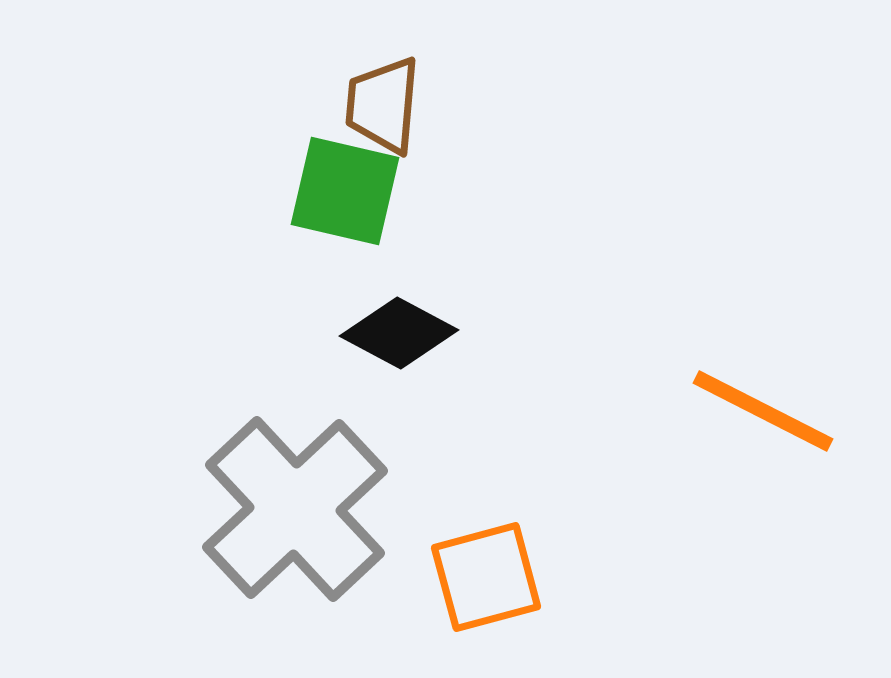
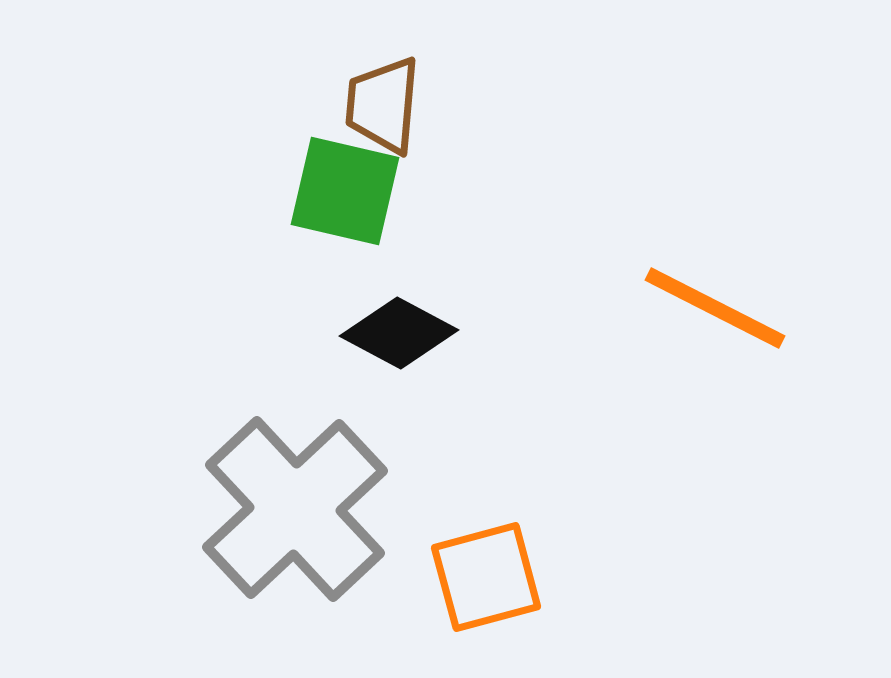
orange line: moved 48 px left, 103 px up
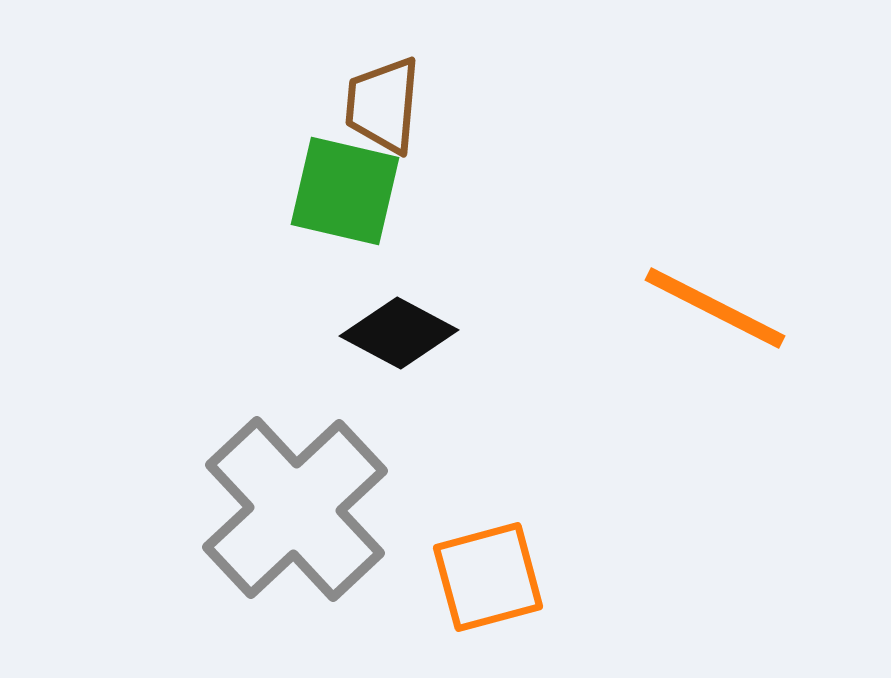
orange square: moved 2 px right
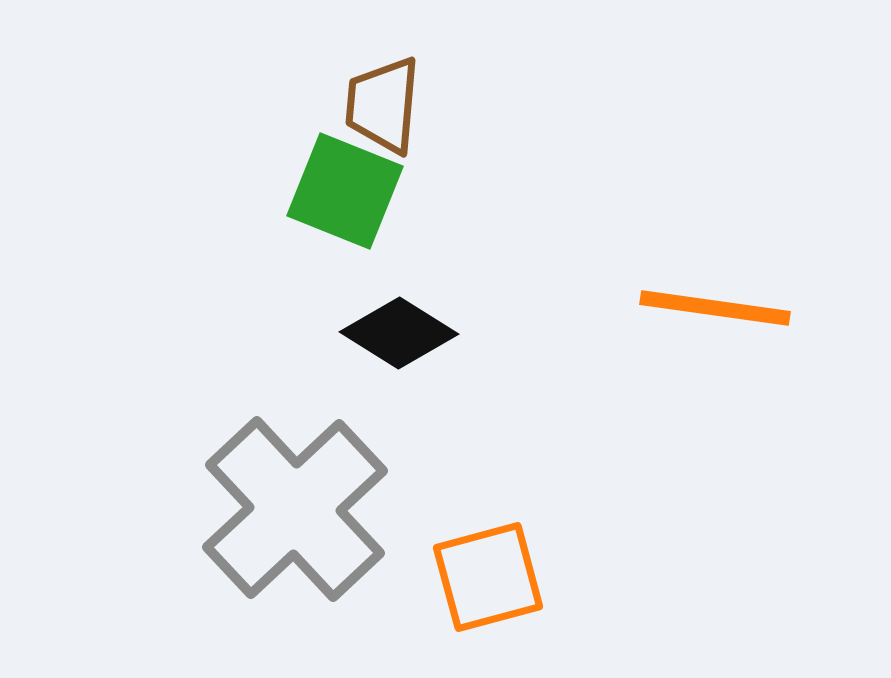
green square: rotated 9 degrees clockwise
orange line: rotated 19 degrees counterclockwise
black diamond: rotated 4 degrees clockwise
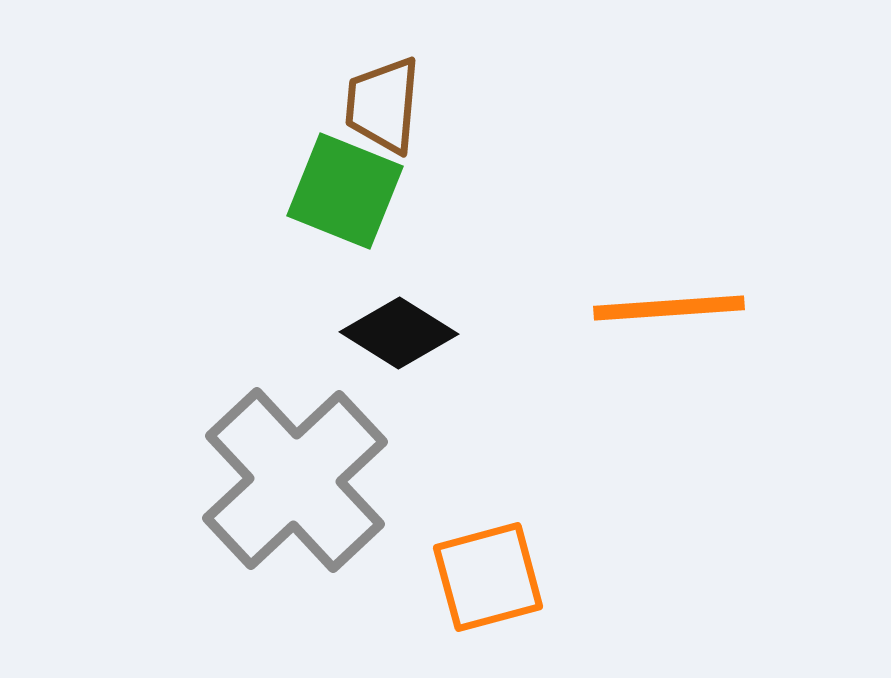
orange line: moved 46 px left; rotated 12 degrees counterclockwise
gray cross: moved 29 px up
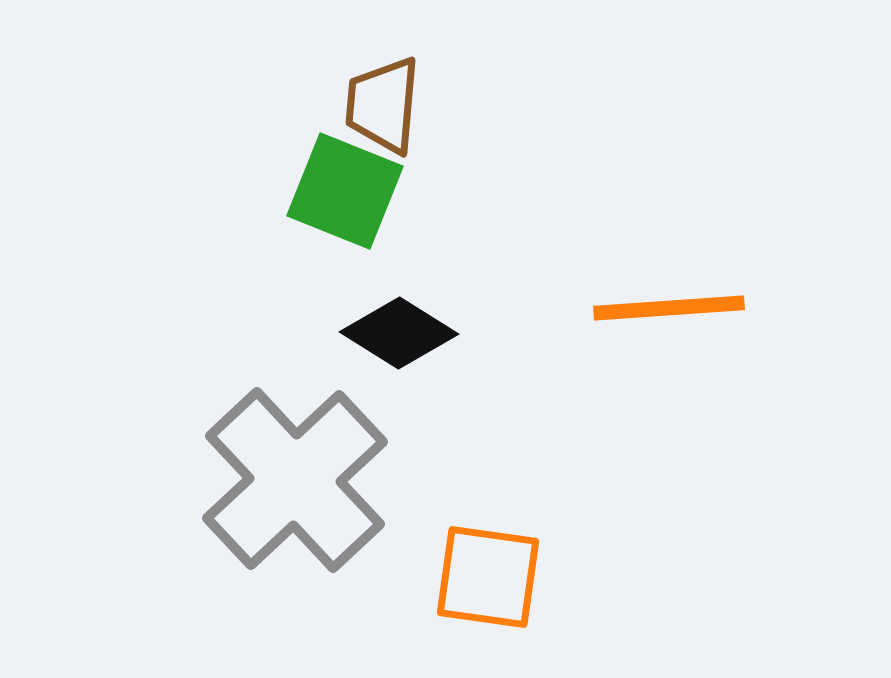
orange square: rotated 23 degrees clockwise
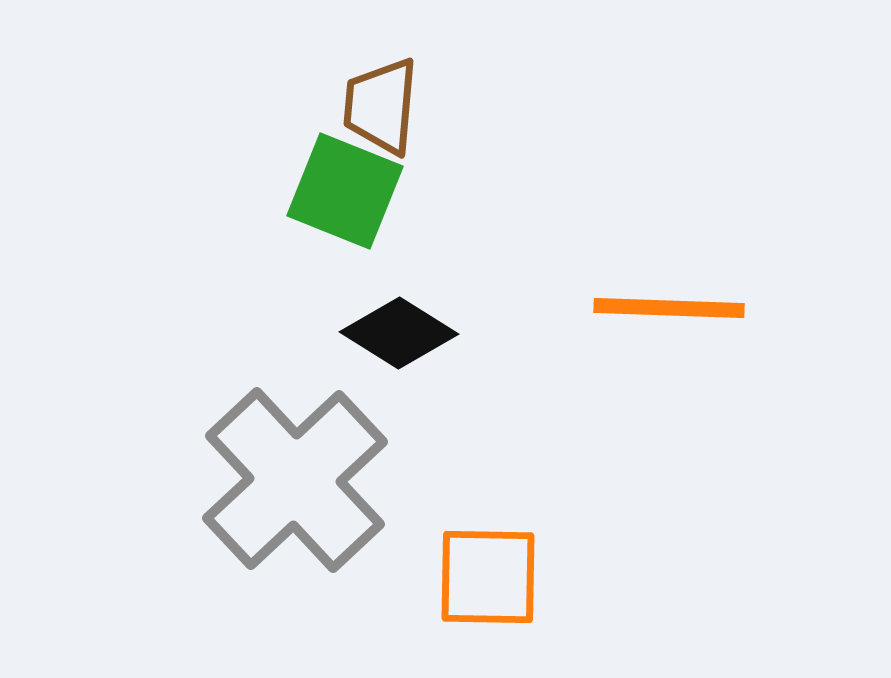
brown trapezoid: moved 2 px left, 1 px down
orange line: rotated 6 degrees clockwise
orange square: rotated 7 degrees counterclockwise
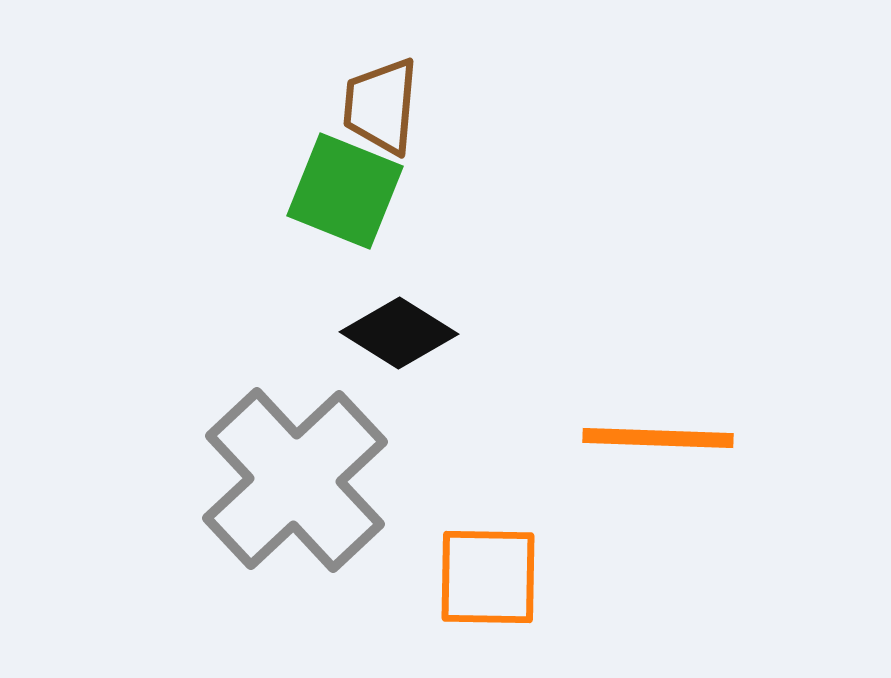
orange line: moved 11 px left, 130 px down
